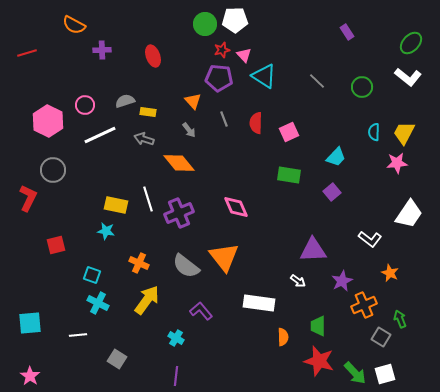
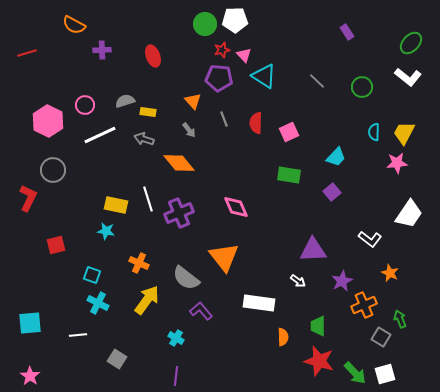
gray semicircle at (186, 266): moved 12 px down
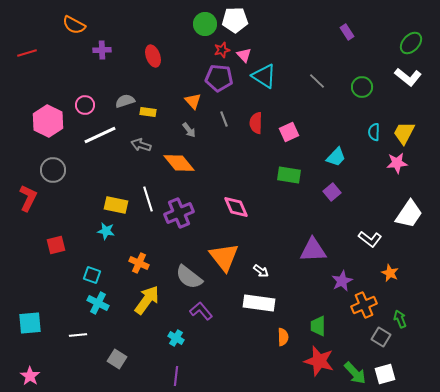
gray arrow at (144, 139): moved 3 px left, 6 px down
gray semicircle at (186, 278): moved 3 px right, 1 px up
white arrow at (298, 281): moved 37 px left, 10 px up
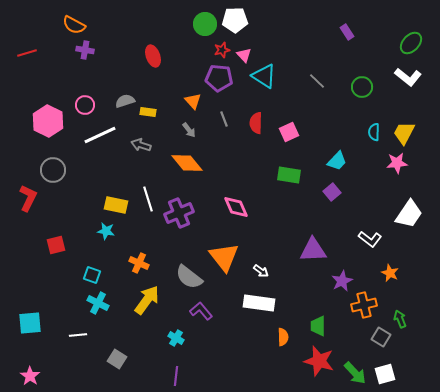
purple cross at (102, 50): moved 17 px left; rotated 12 degrees clockwise
cyan trapezoid at (336, 157): moved 1 px right, 4 px down
orange diamond at (179, 163): moved 8 px right
orange cross at (364, 305): rotated 10 degrees clockwise
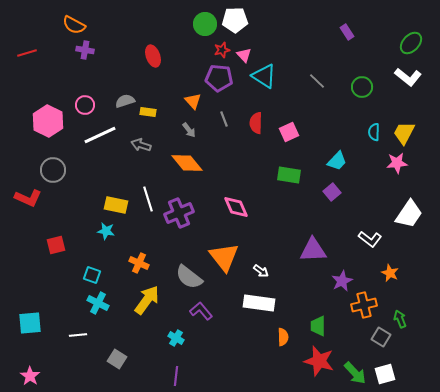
red L-shape at (28, 198): rotated 88 degrees clockwise
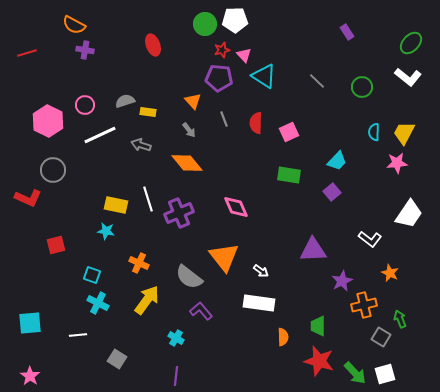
red ellipse at (153, 56): moved 11 px up
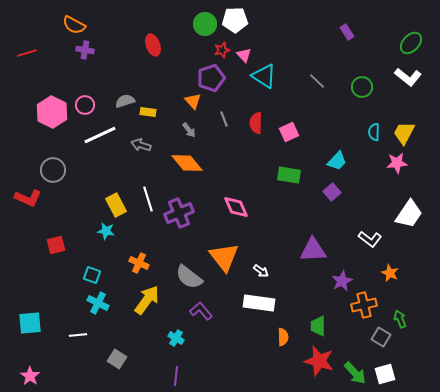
purple pentagon at (219, 78): moved 8 px left; rotated 24 degrees counterclockwise
pink hexagon at (48, 121): moved 4 px right, 9 px up
yellow rectangle at (116, 205): rotated 50 degrees clockwise
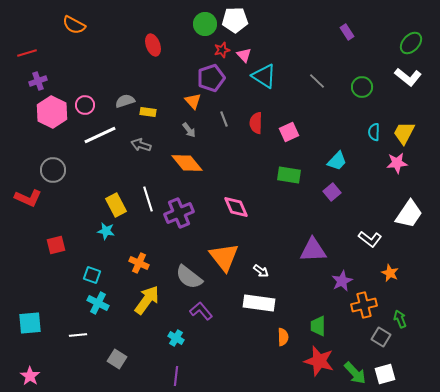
purple cross at (85, 50): moved 47 px left, 31 px down; rotated 30 degrees counterclockwise
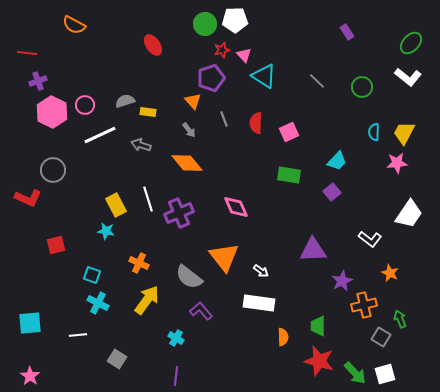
red ellipse at (153, 45): rotated 15 degrees counterclockwise
red line at (27, 53): rotated 24 degrees clockwise
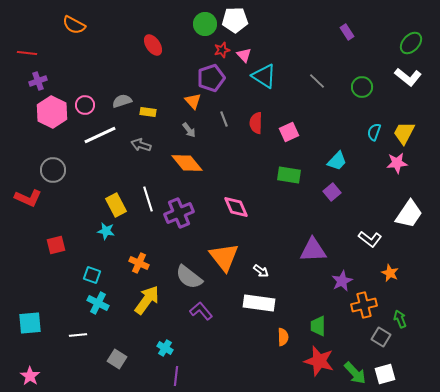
gray semicircle at (125, 101): moved 3 px left
cyan semicircle at (374, 132): rotated 18 degrees clockwise
cyan cross at (176, 338): moved 11 px left, 10 px down
